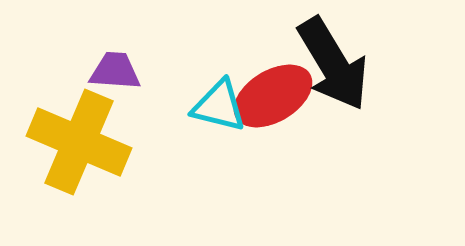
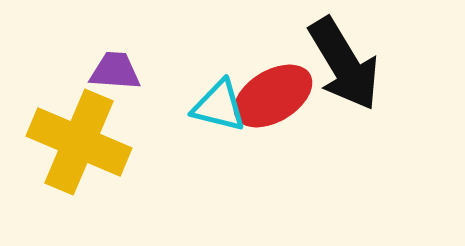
black arrow: moved 11 px right
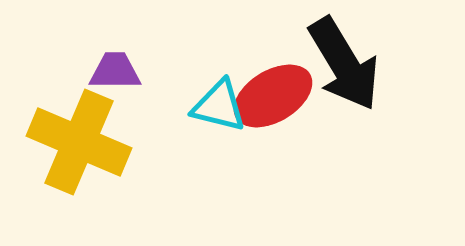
purple trapezoid: rotated 4 degrees counterclockwise
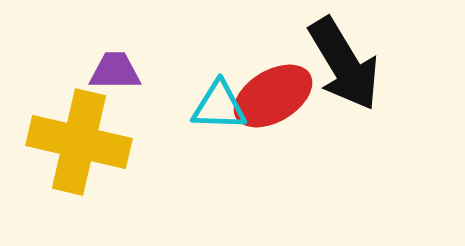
cyan triangle: rotated 12 degrees counterclockwise
yellow cross: rotated 10 degrees counterclockwise
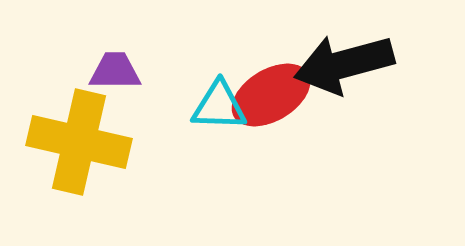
black arrow: rotated 106 degrees clockwise
red ellipse: moved 2 px left, 1 px up
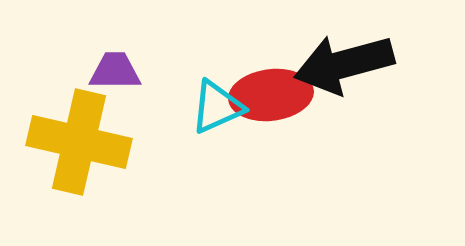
red ellipse: rotated 24 degrees clockwise
cyan triangle: moved 2 px left, 1 px down; rotated 26 degrees counterclockwise
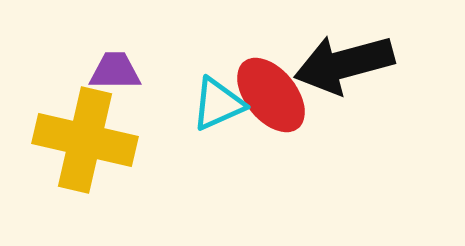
red ellipse: rotated 58 degrees clockwise
cyan triangle: moved 1 px right, 3 px up
yellow cross: moved 6 px right, 2 px up
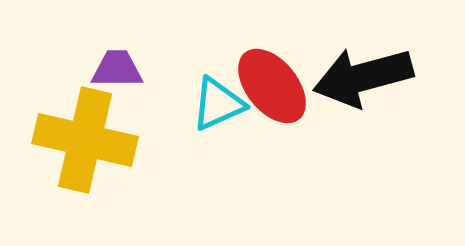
black arrow: moved 19 px right, 13 px down
purple trapezoid: moved 2 px right, 2 px up
red ellipse: moved 1 px right, 9 px up
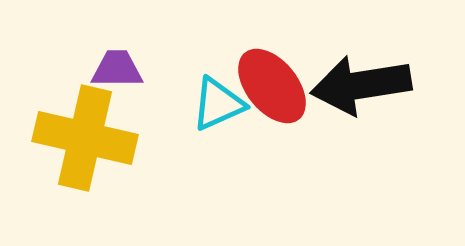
black arrow: moved 2 px left, 8 px down; rotated 6 degrees clockwise
yellow cross: moved 2 px up
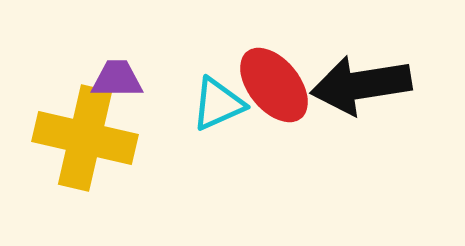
purple trapezoid: moved 10 px down
red ellipse: moved 2 px right, 1 px up
